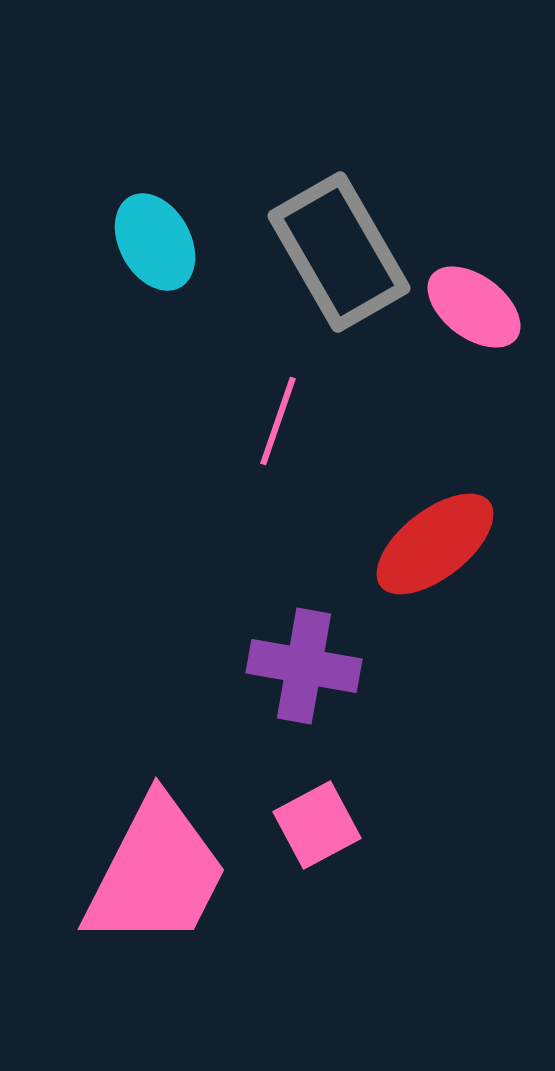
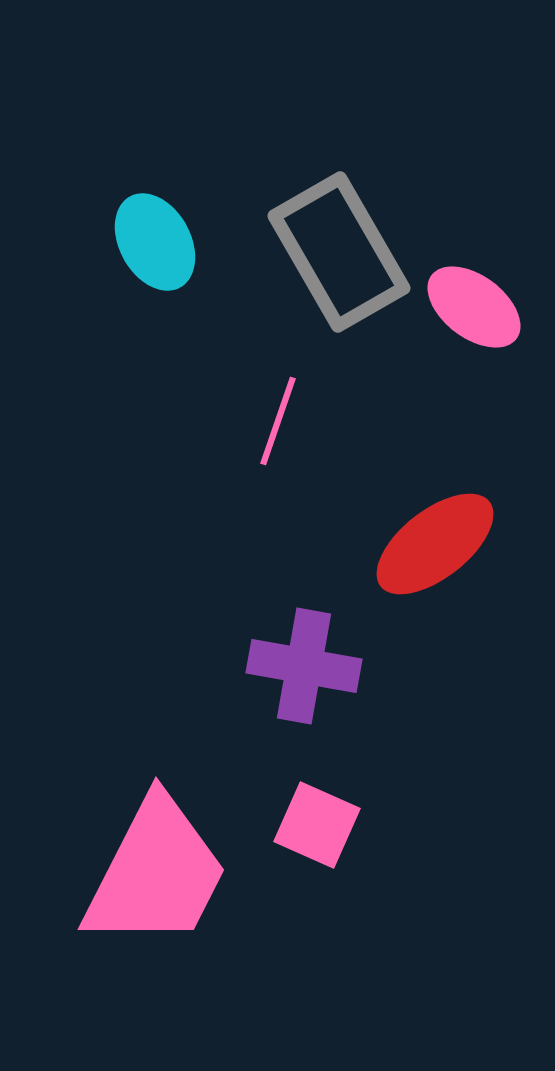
pink square: rotated 38 degrees counterclockwise
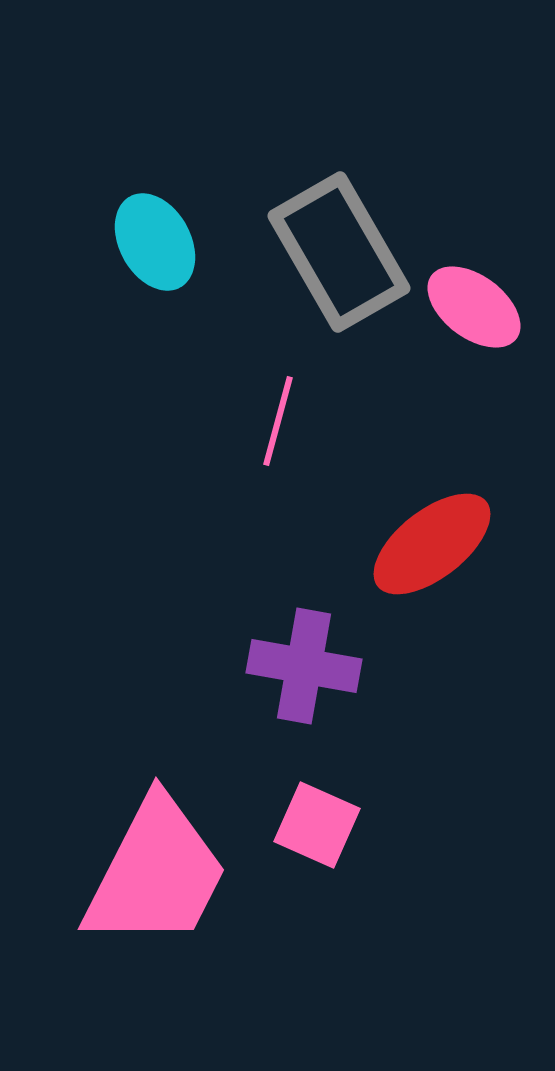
pink line: rotated 4 degrees counterclockwise
red ellipse: moved 3 px left
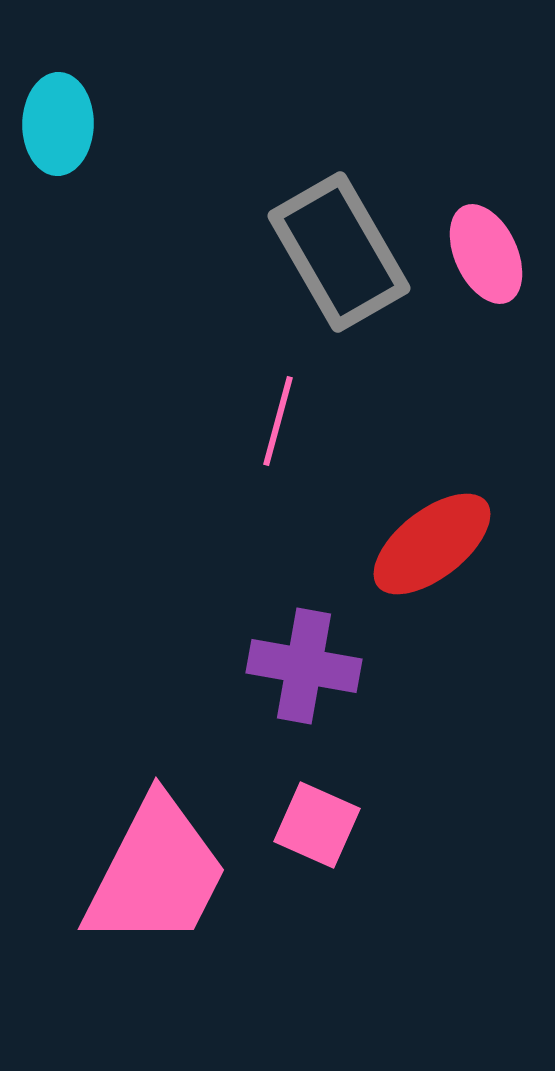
cyan ellipse: moved 97 px left, 118 px up; rotated 30 degrees clockwise
pink ellipse: moved 12 px right, 53 px up; rotated 28 degrees clockwise
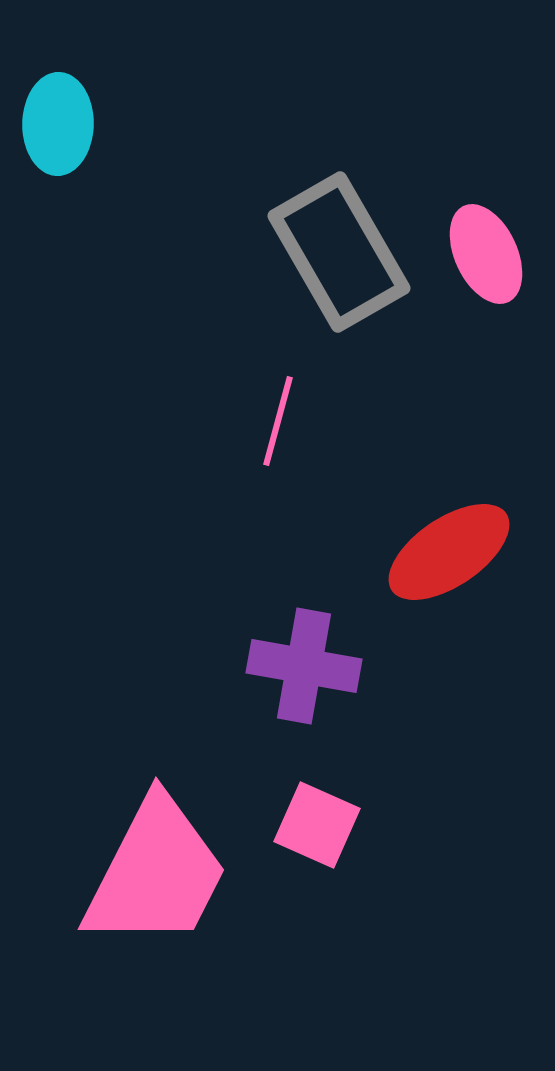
red ellipse: moved 17 px right, 8 px down; rotated 4 degrees clockwise
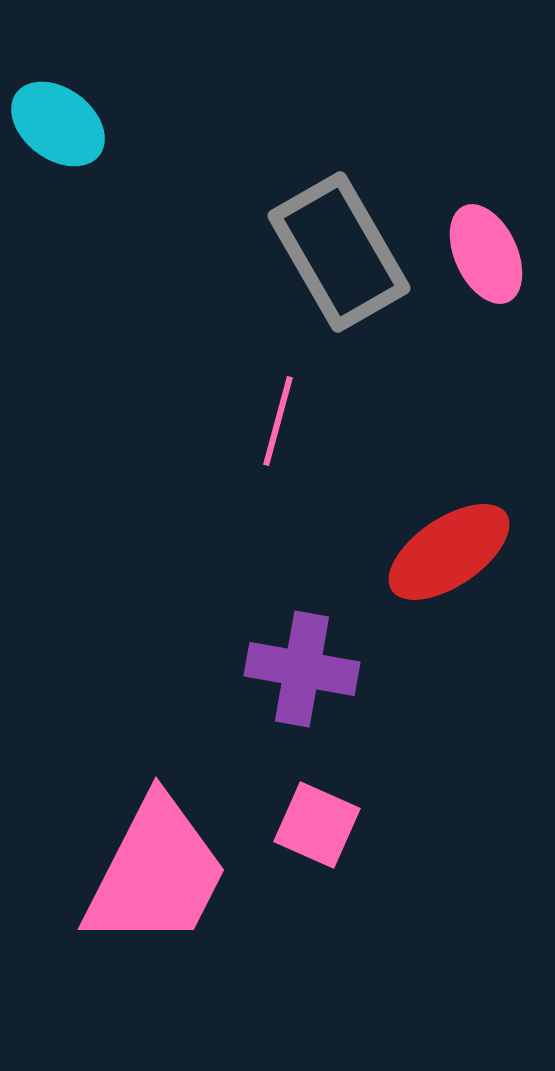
cyan ellipse: rotated 54 degrees counterclockwise
purple cross: moved 2 px left, 3 px down
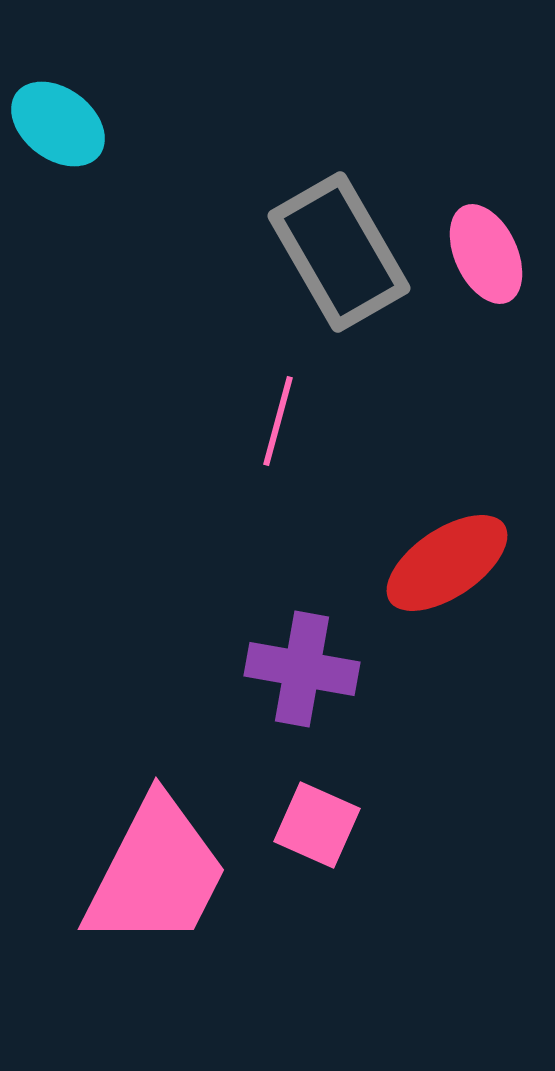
red ellipse: moved 2 px left, 11 px down
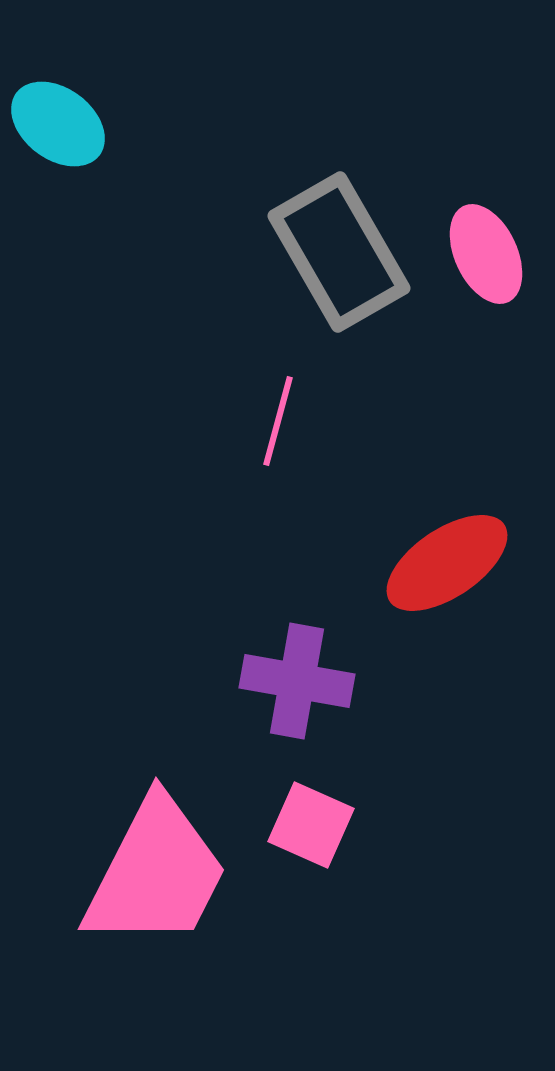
purple cross: moved 5 px left, 12 px down
pink square: moved 6 px left
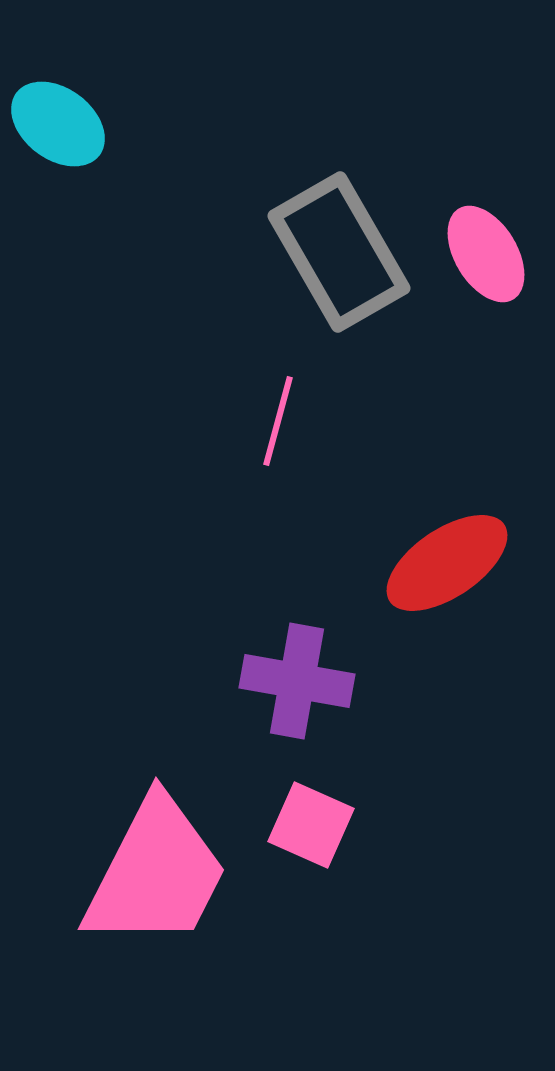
pink ellipse: rotated 6 degrees counterclockwise
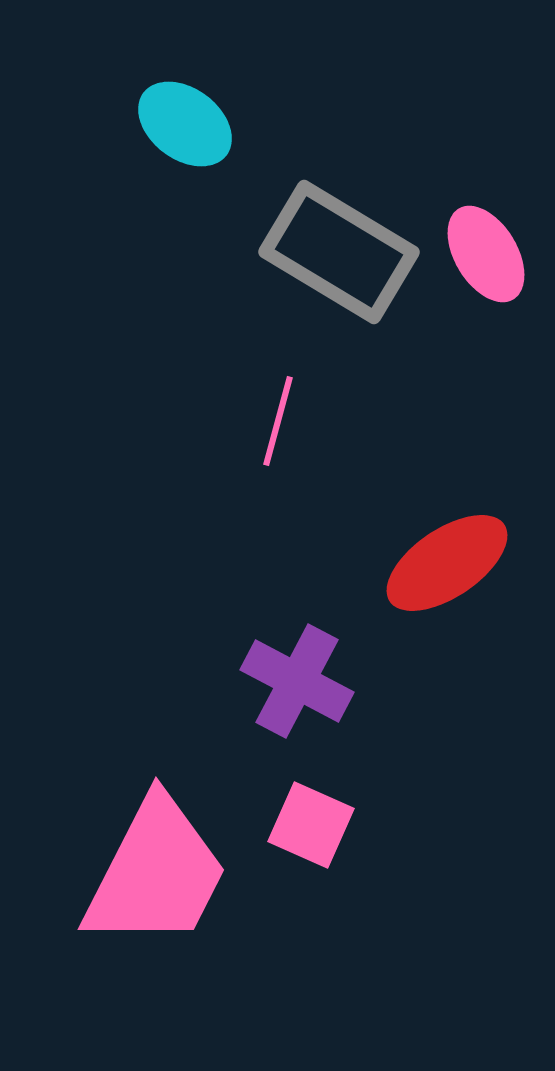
cyan ellipse: moved 127 px right
gray rectangle: rotated 29 degrees counterclockwise
purple cross: rotated 18 degrees clockwise
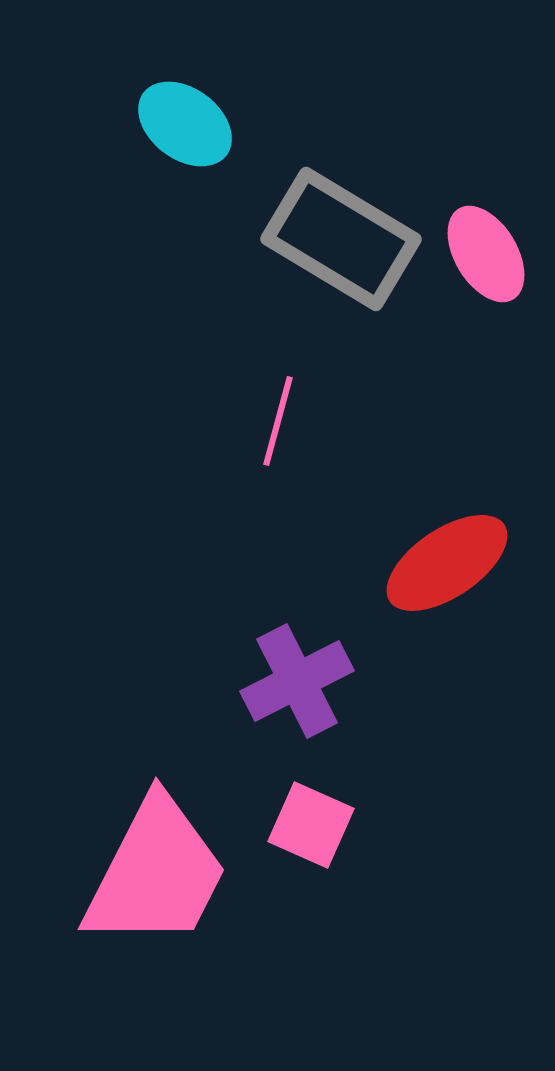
gray rectangle: moved 2 px right, 13 px up
purple cross: rotated 35 degrees clockwise
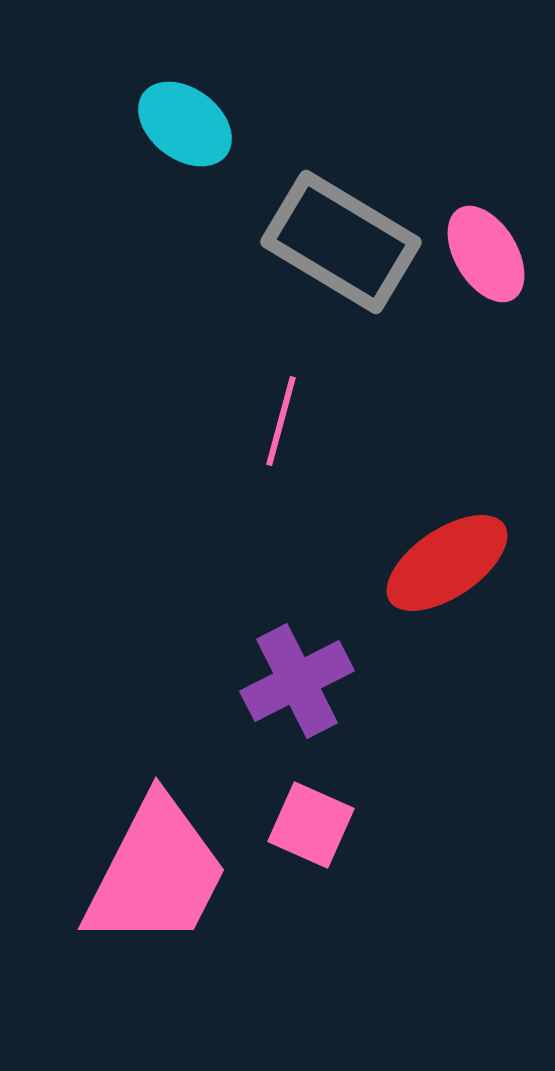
gray rectangle: moved 3 px down
pink line: moved 3 px right
